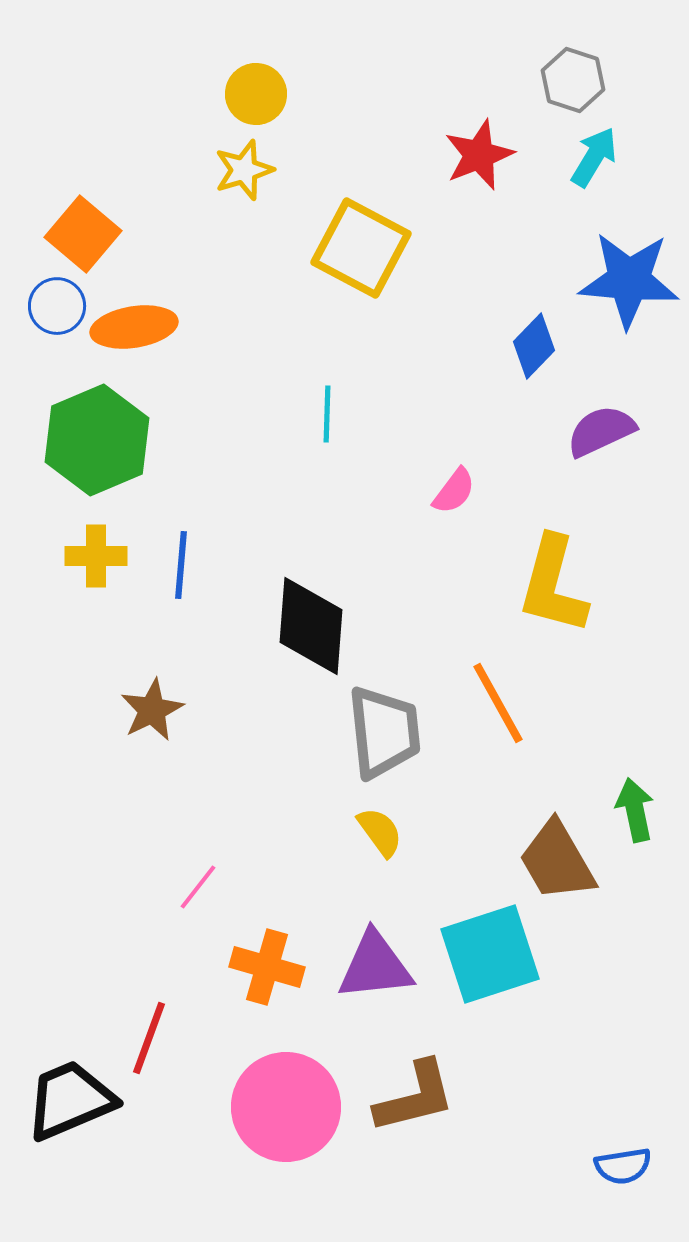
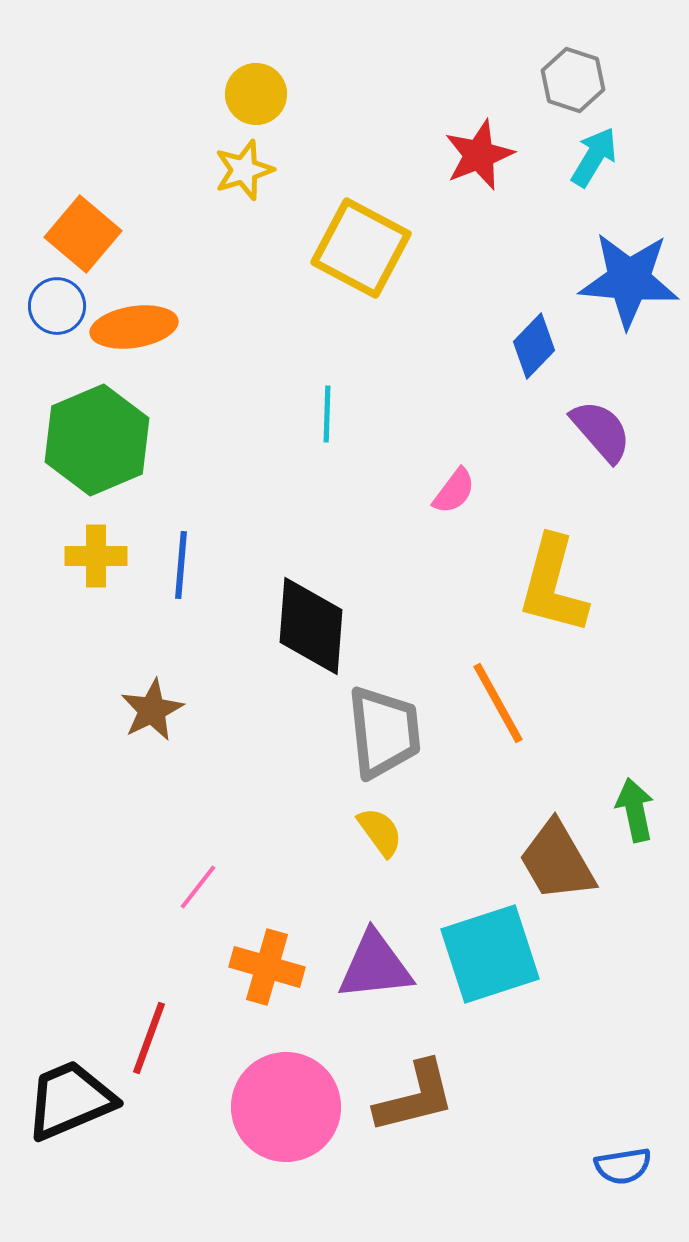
purple semicircle: rotated 74 degrees clockwise
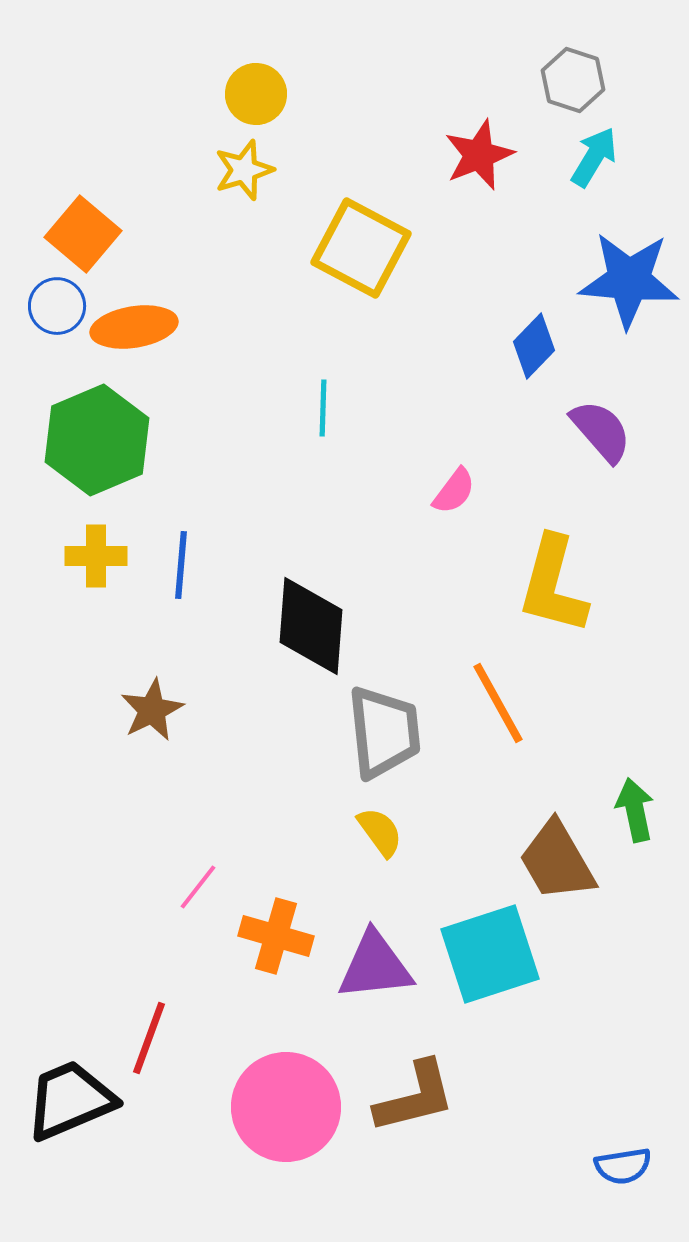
cyan line: moved 4 px left, 6 px up
orange cross: moved 9 px right, 31 px up
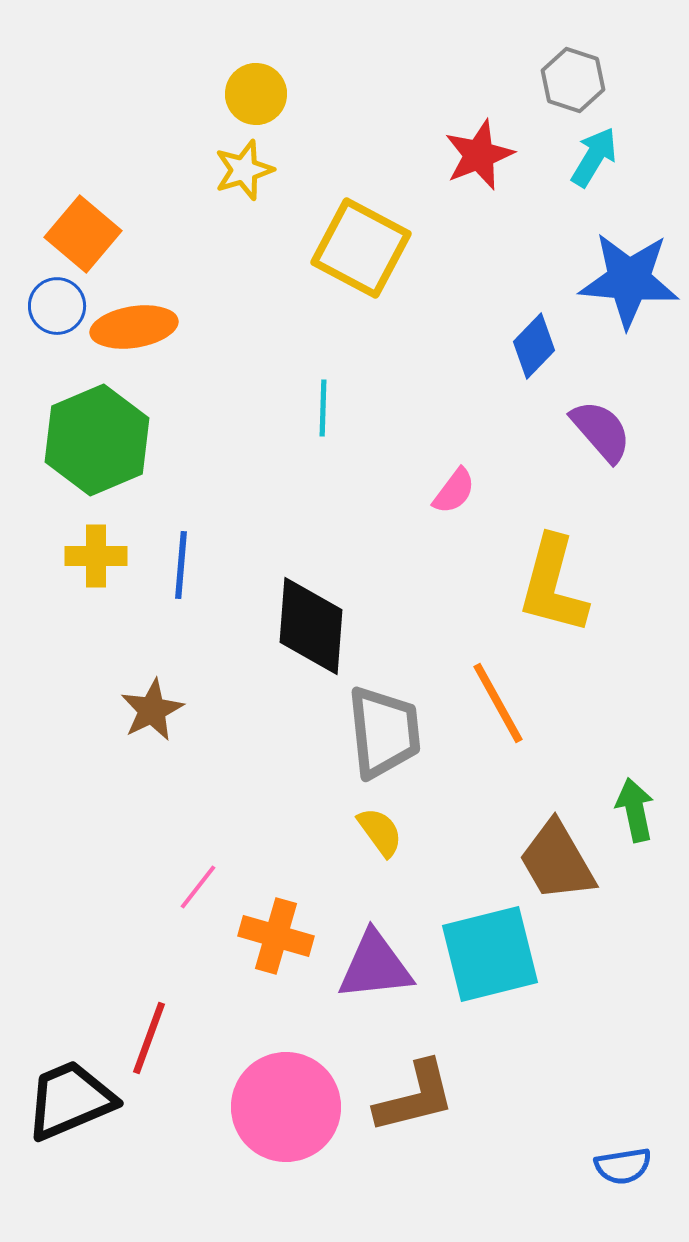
cyan square: rotated 4 degrees clockwise
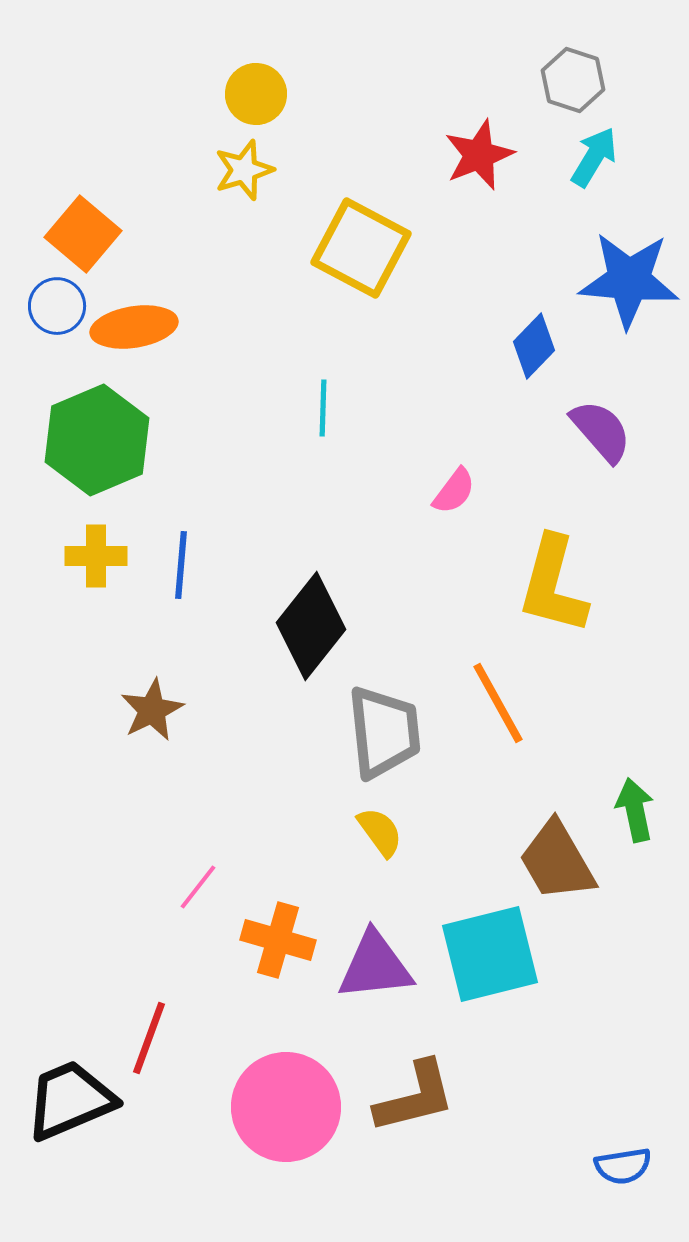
black diamond: rotated 34 degrees clockwise
orange cross: moved 2 px right, 4 px down
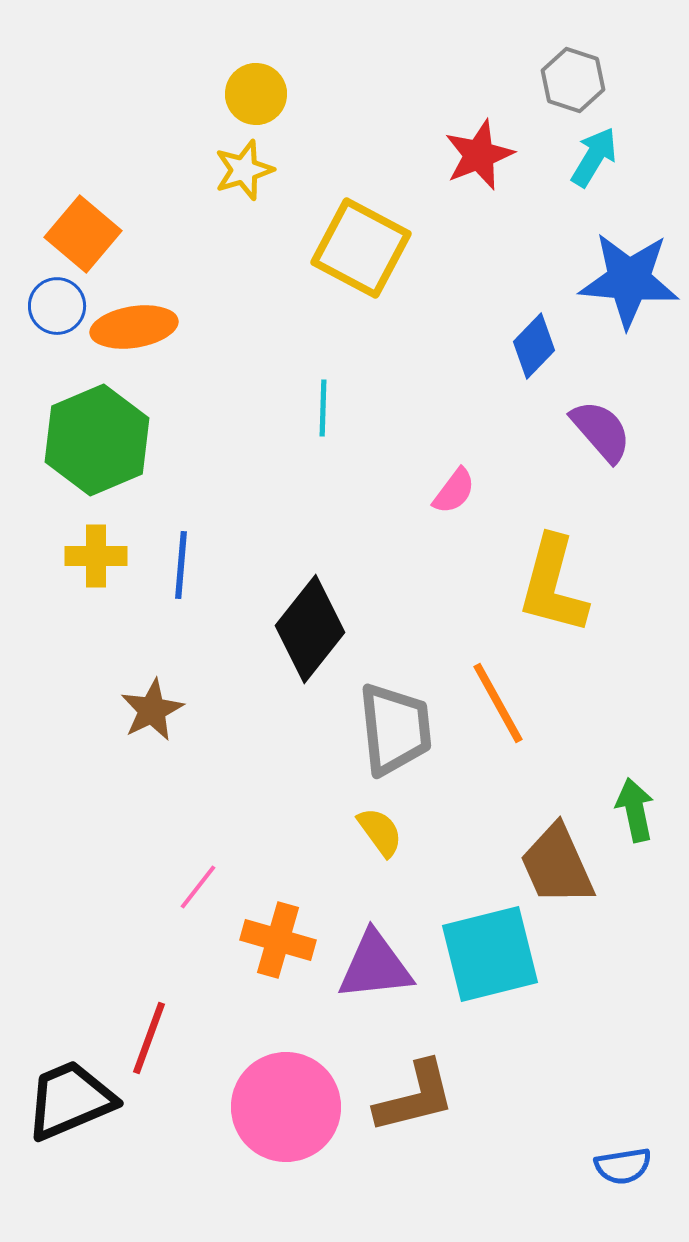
black diamond: moved 1 px left, 3 px down
gray trapezoid: moved 11 px right, 3 px up
brown trapezoid: moved 4 px down; rotated 6 degrees clockwise
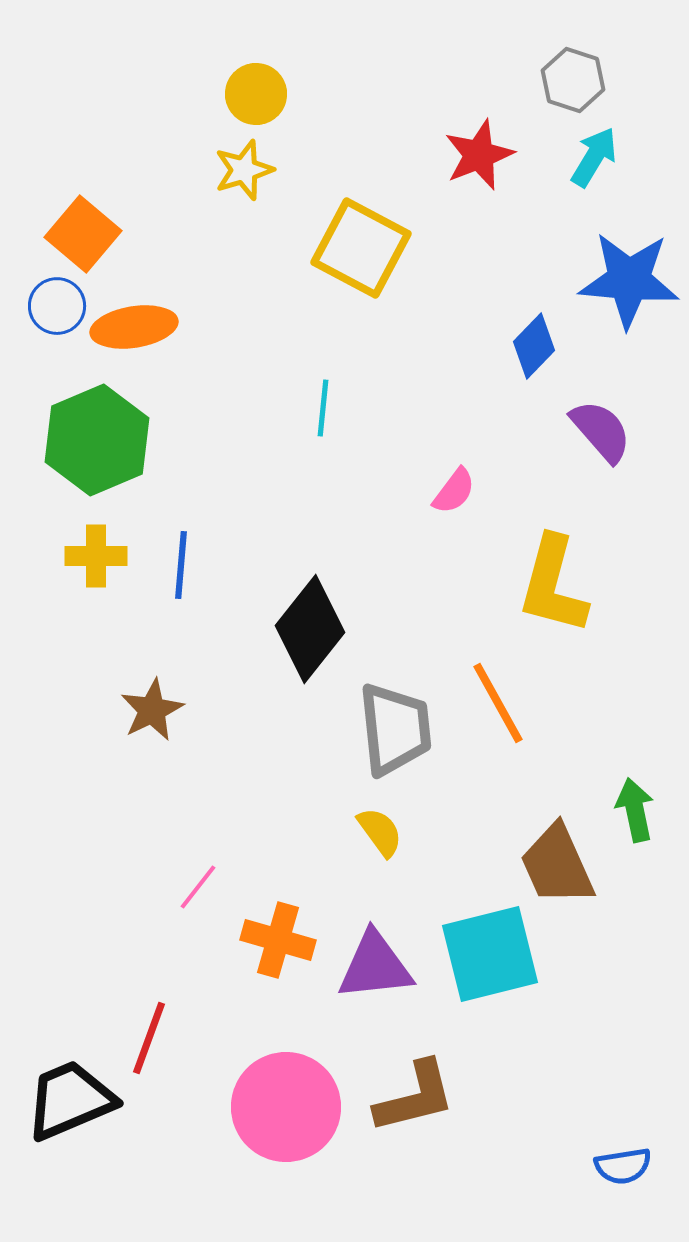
cyan line: rotated 4 degrees clockwise
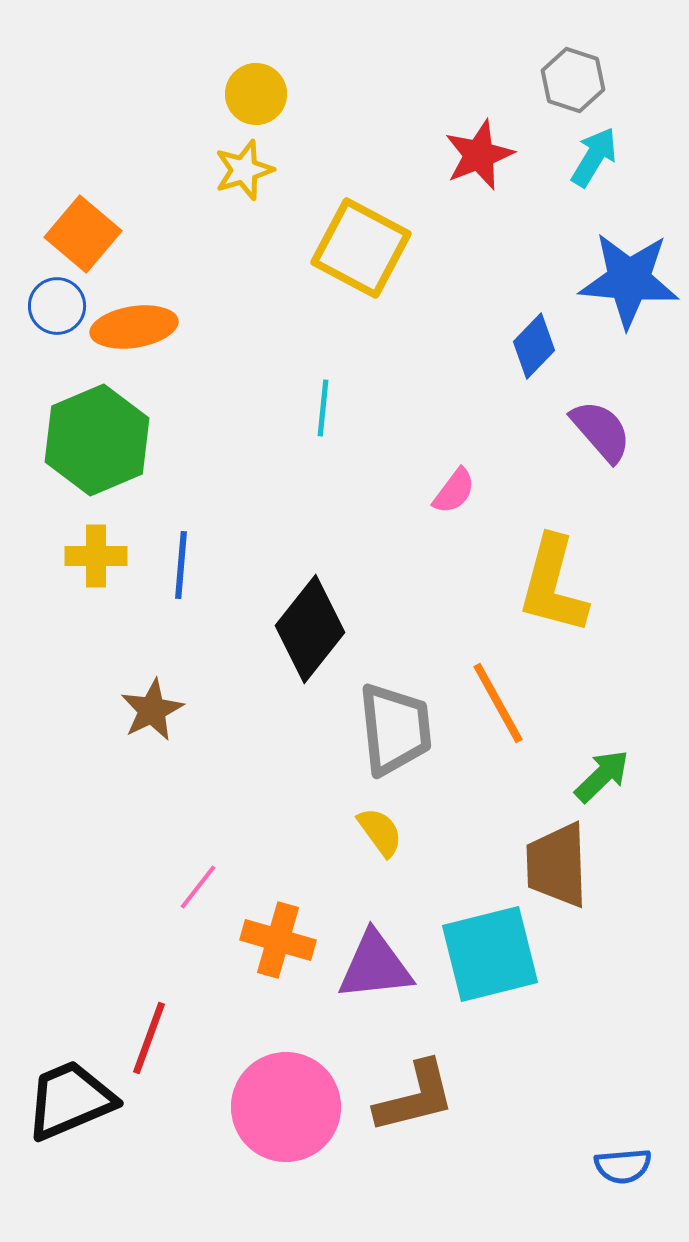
green arrow: moved 33 px left, 34 px up; rotated 58 degrees clockwise
brown trapezoid: rotated 22 degrees clockwise
blue semicircle: rotated 4 degrees clockwise
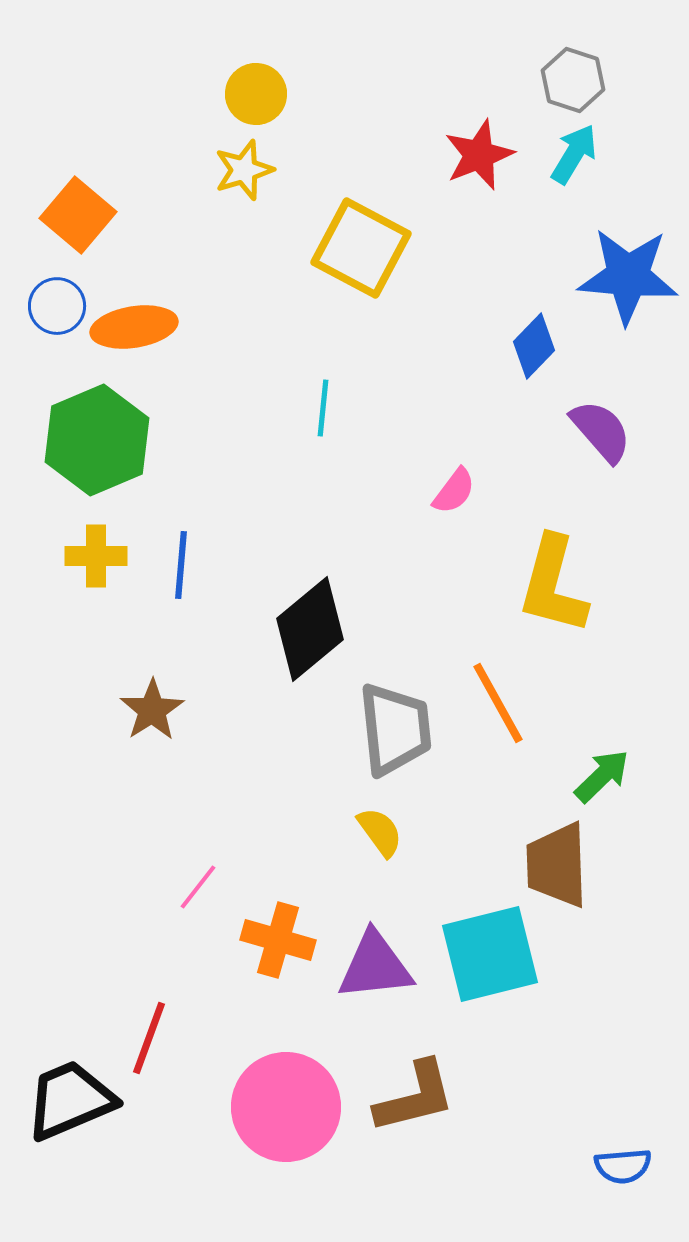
cyan arrow: moved 20 px left, 3 px up
orange square: moved 5 px left, 19 px up
blue star: moved 1 px left, 4 px up
black diamond: rotated 12 degrees clockwise
brown star: rotated 6 degrees counterclockwise
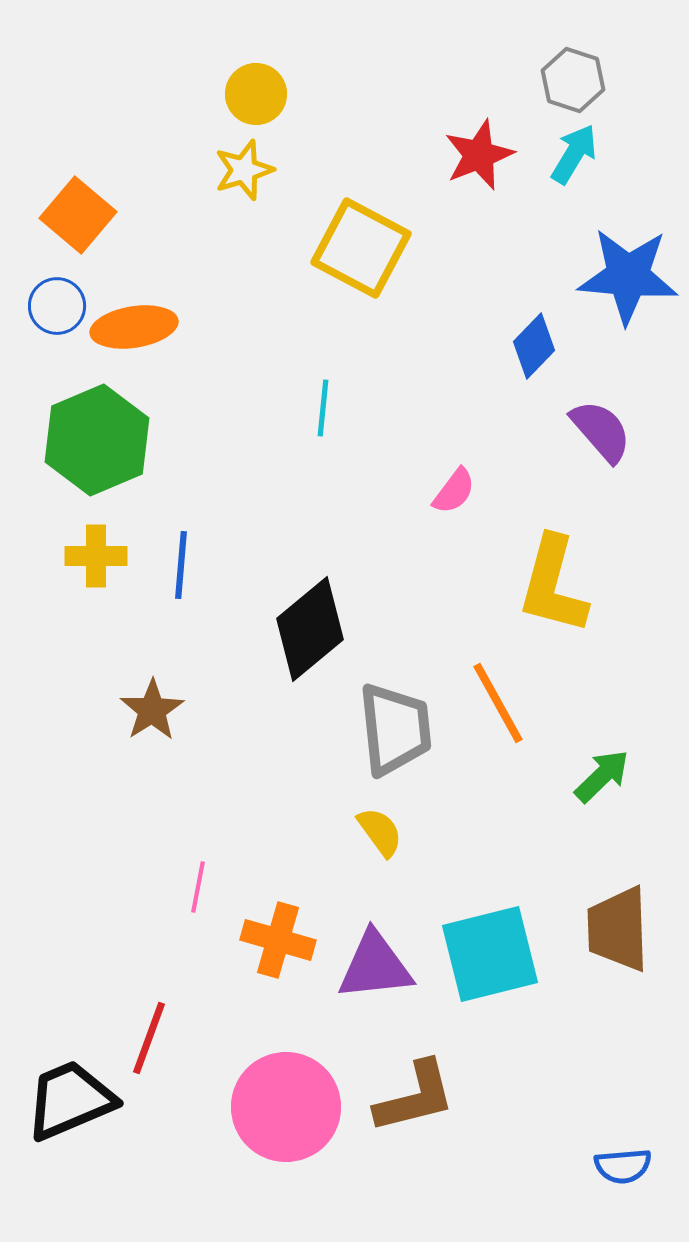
brown trapezoid: moved 61 px right, 64 px down
pink line: rotated 27 degrees counterclockwise
